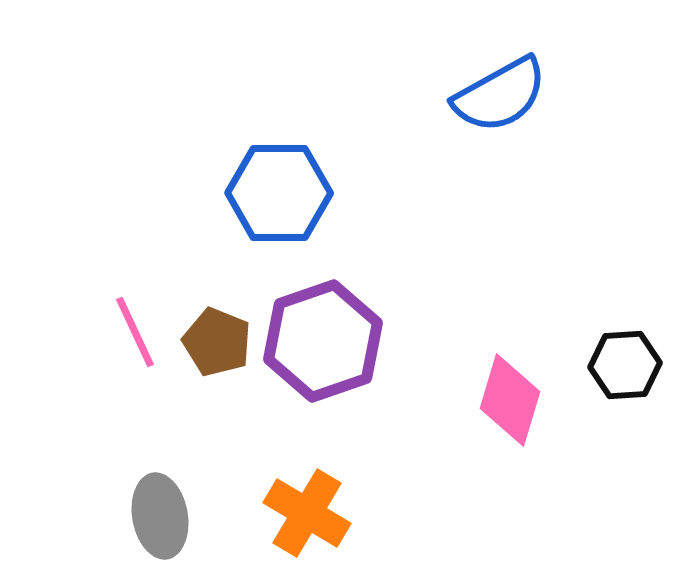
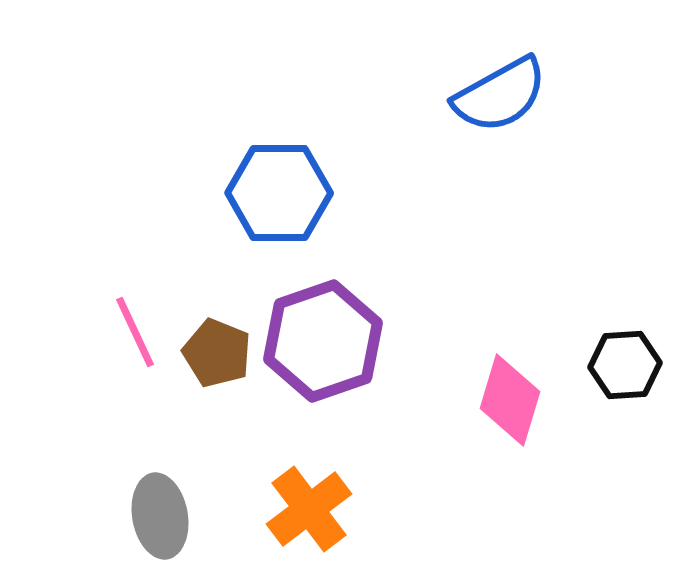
brown pentagon: moved 11 px down
orange cross: moved 2 px right, 4 px up; rotated 22 degrees clockwise
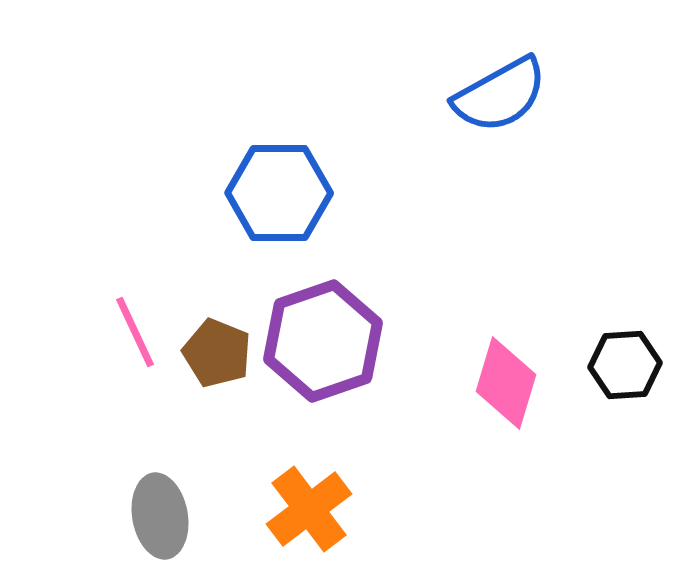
pink diamond: moved 4 px left, 17 px up
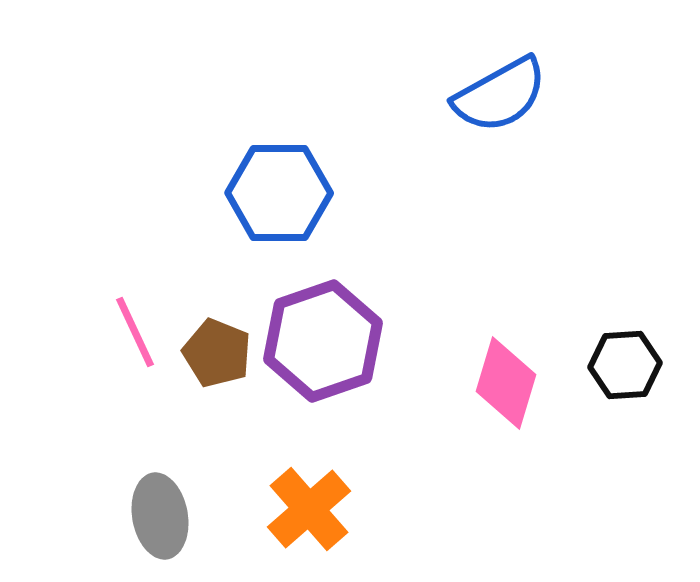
orange cross: rotated 4 degrees counterclockwise
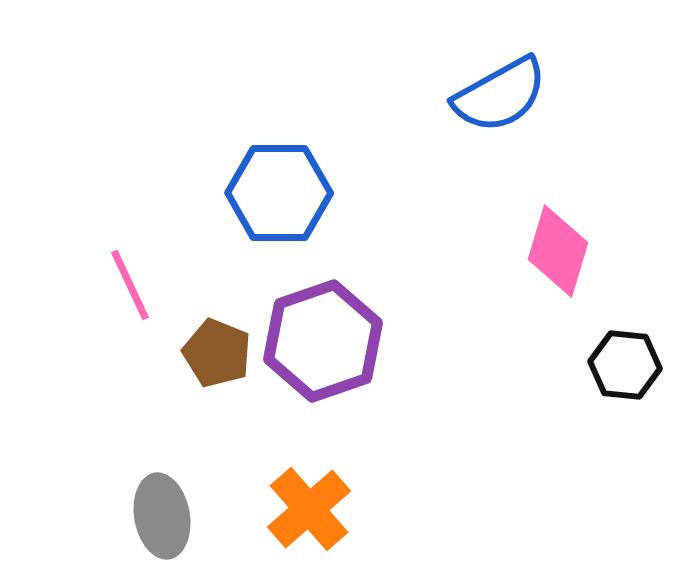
pink line: moved 5 px left, 47 px up
black hexagon: rotated 10 degrees clockwise
pink diamond: moved 52 px right, 132 px up
gray ellipse: moved 2 px right
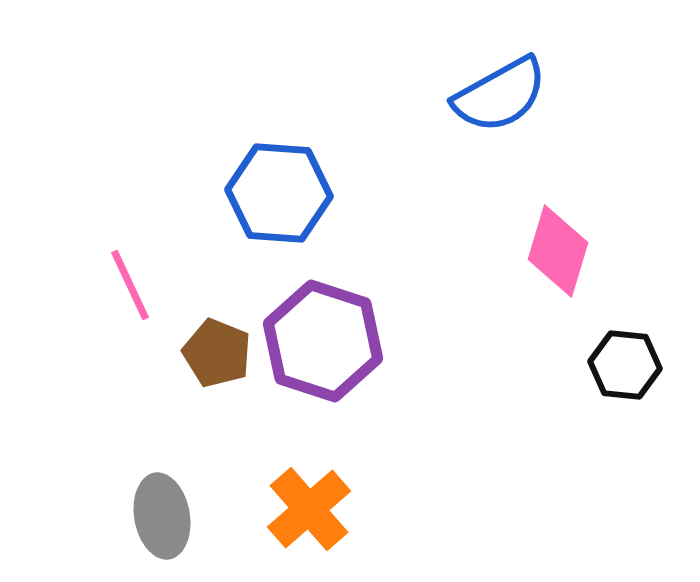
blue hexagon: rotated 4 degrees clockwise
purple hexagon: rotated 23 degrees counterclockwise
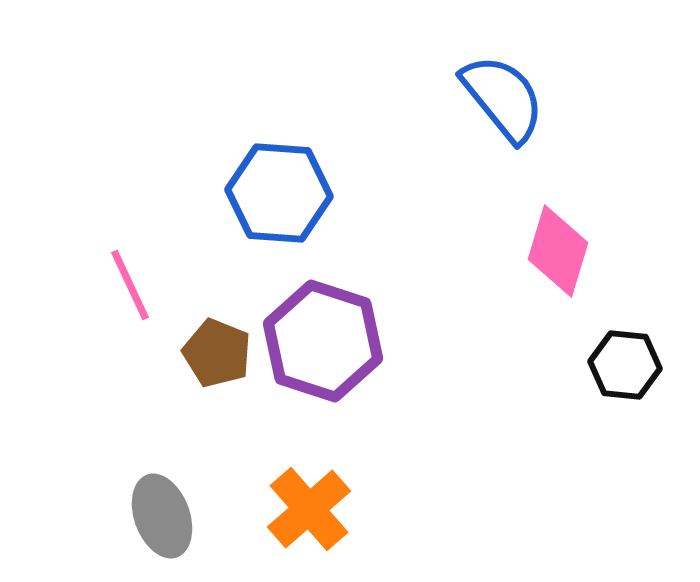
blue semicircle: moved 3 px right, 3 px down; rotated 100 degrees counterclockwise
gray ellipse: rotated 10 degrees counterclockwise
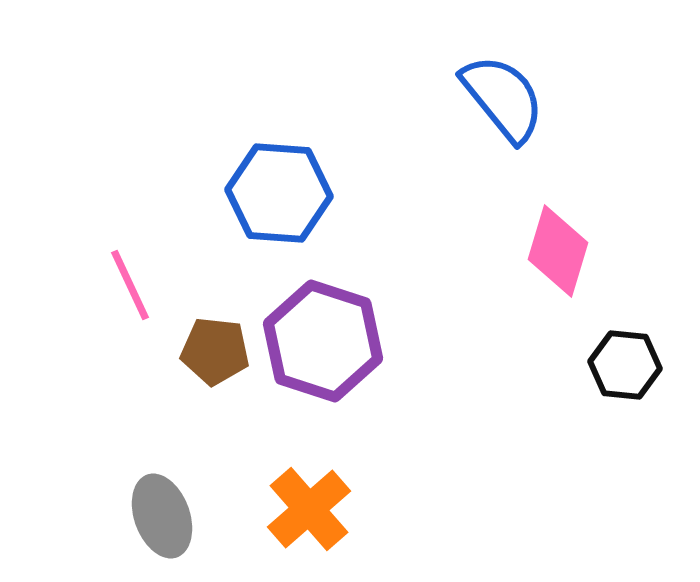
brown pentagon: moved 2 px left, 2 px up; rotated 16 degrees counterclockwise
